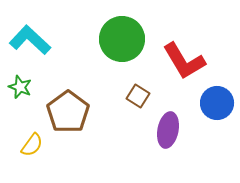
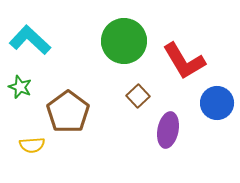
green circle: moved 2 px right, 2 px down
brown square: rotated 15 degrees clockwise
yellow semicircle: rotated 50 degrees clockwise
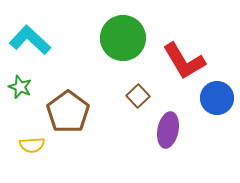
green circle: moved 1 px left, 3 px up
blue circle: moved 5 px up
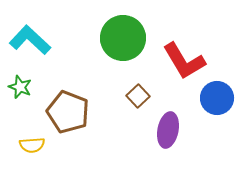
brown pentagon: rotated 15 degrees counterclockwise
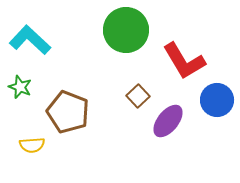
green circle: moved 3 px right, 8 px up
blue circle: moved 2 px down
purple ellipse: moved 9 px up; rotated 28 degrees clockwise
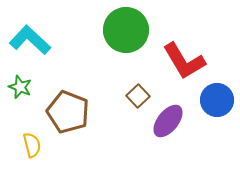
yellow semicircle: rotated 100 degrees counterclockwise
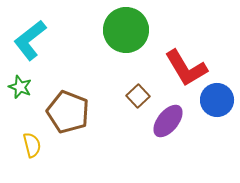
cyan L-shape: rotated 81 degrees counterclockwise
red L-shape: moved 2 px right, 7 px down
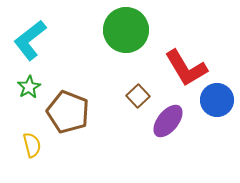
green star: moved 9 px right; rotated 20 degrees clockwise
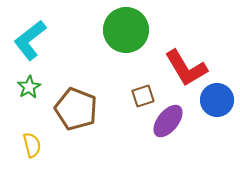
brown square: moved 5 px right; rotated 25 degrees clockwise
brown pentagon: moved 8 px right, 3 px up
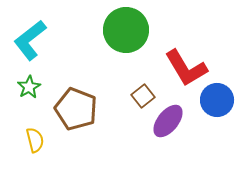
brown square: rotated 20 degrees counterclockwise
yellow semicircle: moved 3 px right, 5 px up
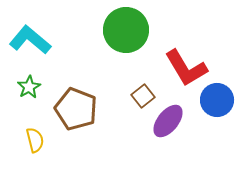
cyan L-shape: rotated 78 degrees clockwise
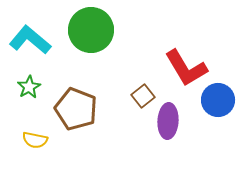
green circle: moved 35 px left
blue circle: moved 1 px right
purple ellipse: rotated 36 degrees counterclockwise
yellow semicircle: rotated 115 degrees clockwise
